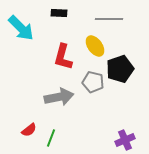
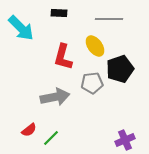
gray pentagon: moved 1 px left, 1 px down; rotated 20 degrees counterclockwise
gray arrow: moved 4 px left
green line: rotated 24 degrees clockwise
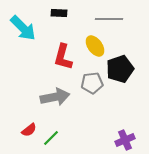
cyan arrow: moved 2 px right
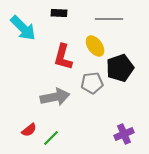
black pentagon: moved 1 px up
purple cross: moved 1 px left, 6 px up
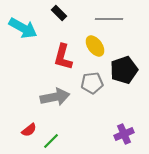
black rectangle: rotated 42 degrees clockwise
cyan arrow: rotated 16 degrees counterclockwise
black pentagon: moved 4 px right, 2 px down
green line: moved 3 px down
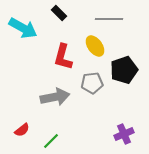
red semicircle: moved 7 px left
